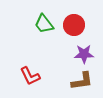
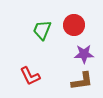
green trapezoid: moved 2 px left, 6 px down; rotated 60 degrees clockwise
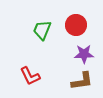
red circle: moved 2 px right
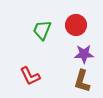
brown L-shape: rotated 115 degrees clockwise
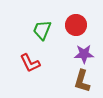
red L-shape: moved 13 px up
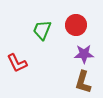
red L-shape: moved 13 px left
brown L-shape: moved 1 px right, 1 px down
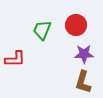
red L-shape: moved 2 px left, 4 px up; rotated 65 degrees counterclockwise
